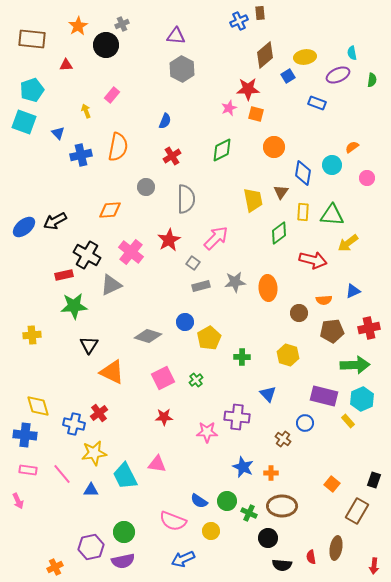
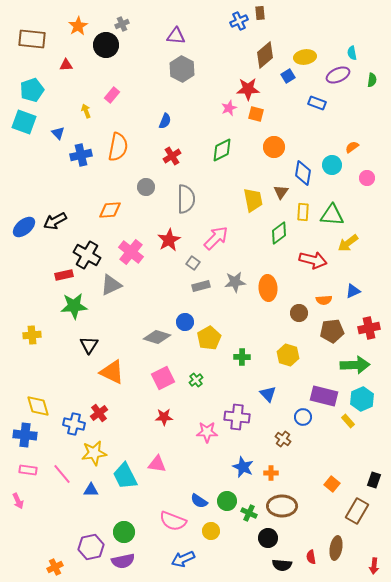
gray diamond at (148, 336): moved 9 px right, 1 px down
blue circle at (305, 423): moved 2 px left, 6 px up
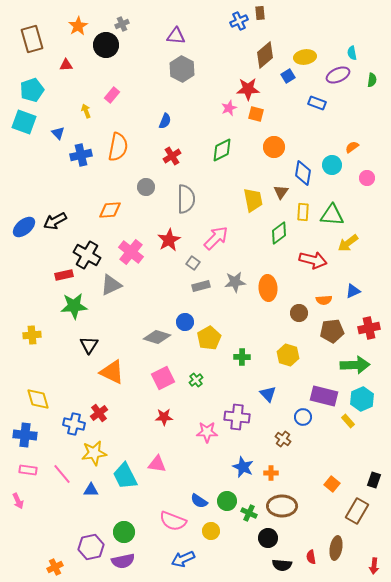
brown rectangle at (32, 39): rotated 68 degrees clockwise
yellow diamond at (38, 406): moved 7 px up
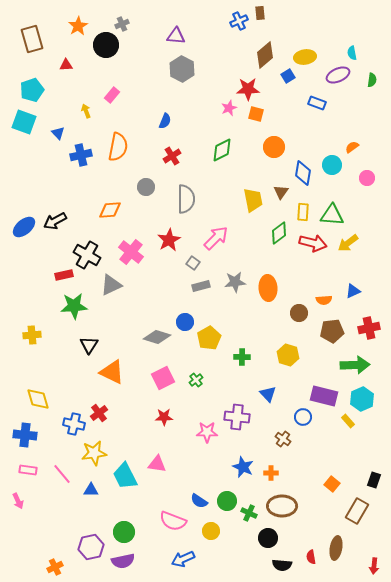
red arrow at (313, 260): moved 17 px up
